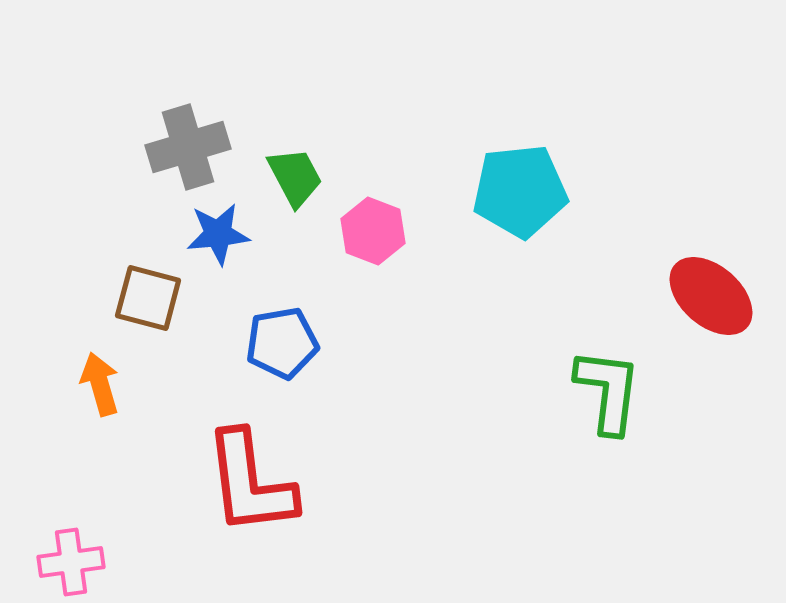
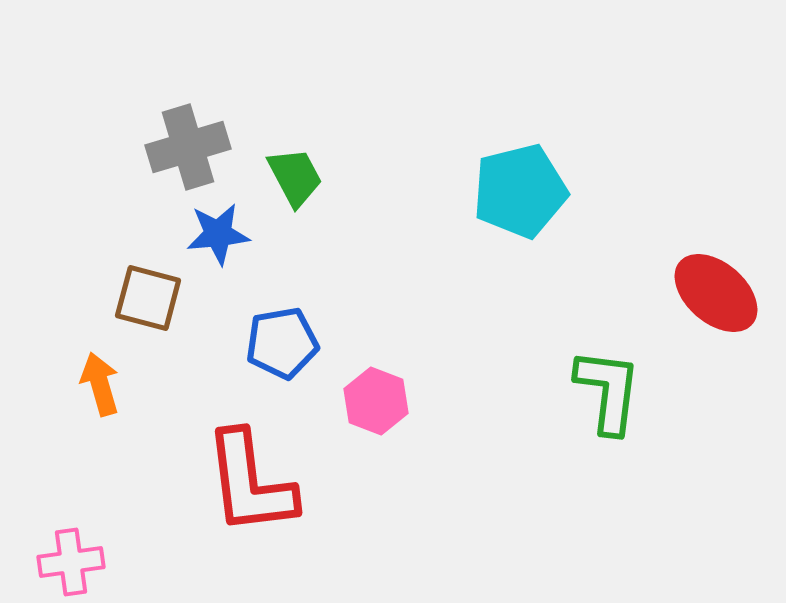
cyan pentagon: rotated 8 degrees counterclockwise
pink hexagon: moved 3 px right, 170 px down
red ellipse: moved 5 px right, 3 px up
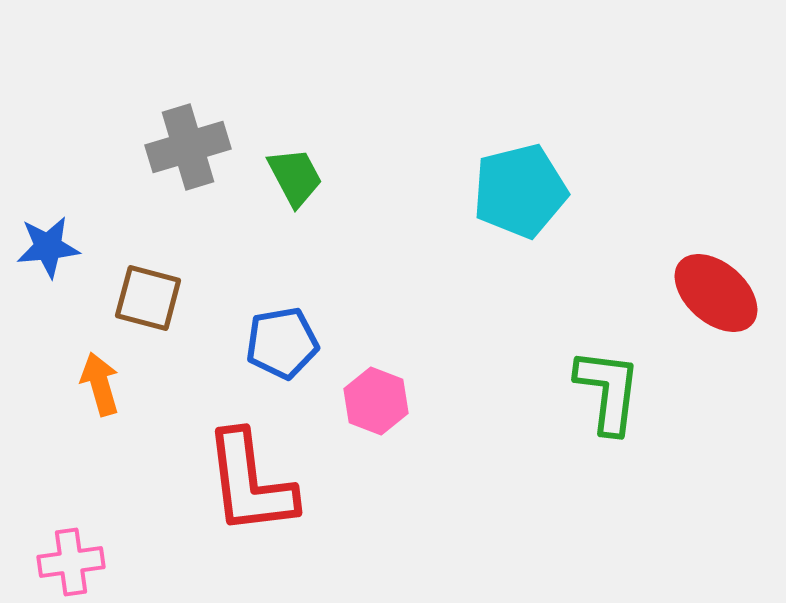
blue star: moved 170 px left, 13 px down
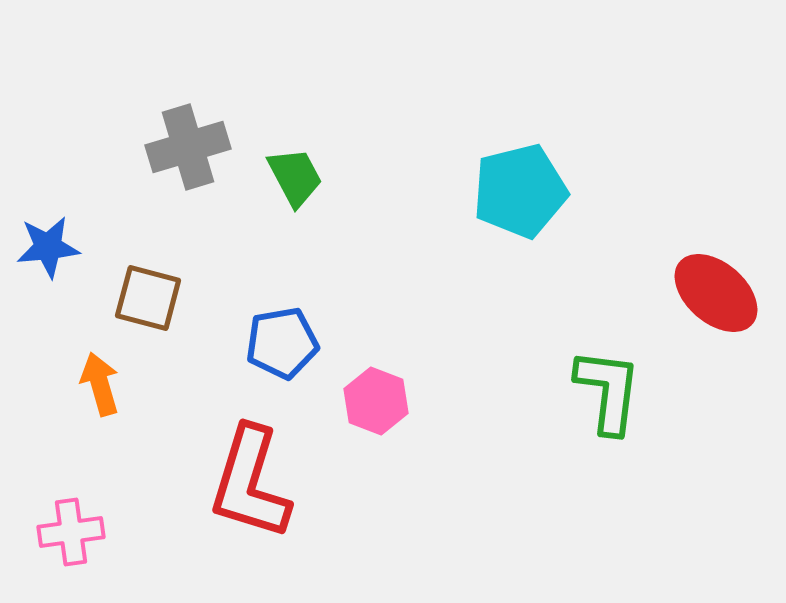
red L-shape: rotated 24 degrees clockwise
pink cross: moved 30 px up
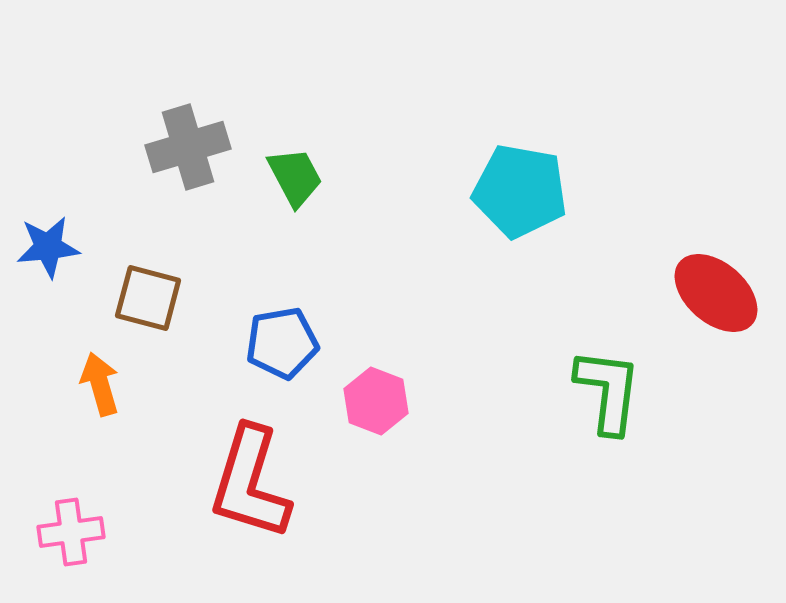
cyan pentagon: rotated 24 degrees clockwise
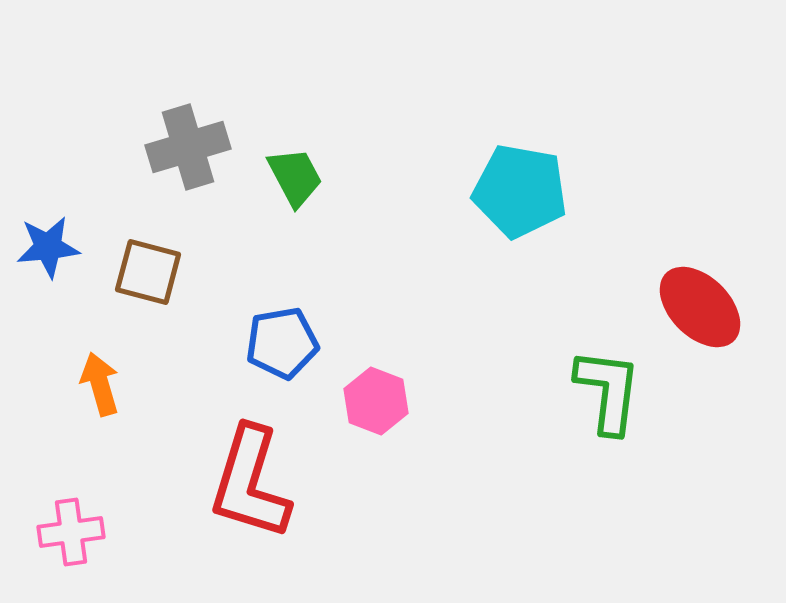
red ellipse: moved 16 px left, 14 px down; rotated 4 degrees clockwise
brown square: moved 26 px up
